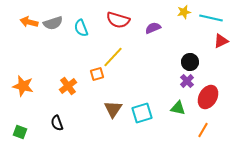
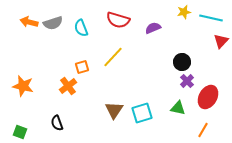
red triangle: rotated 21 degrees counterclockwise
black circle: moved 8 px left
orange square: moved 15 px left, 7 px up
brown triangle: moved 1 px right, 1 px down
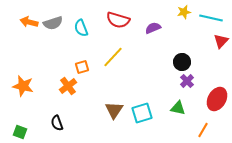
red ellipse: moved 9 px right, 2 px down
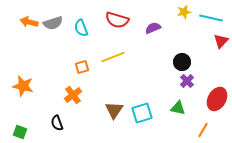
red semicircle: moved 1 px left
yellow line: rotated 25 degrees clockwise
orange cross: moved 5 px right, 9 px down
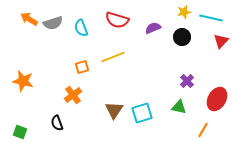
orange arrow: moved 3 px up; rotated 18 degrees clockwise
black circle: moved 25 px up
orange star: moved 5 px up
green triangle: moved 1 px right, 1 px up
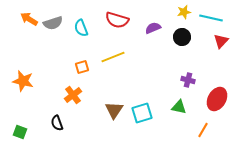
purple cross: moved 1 px right, 1 px up; rotated 32 degrees counterclockwise
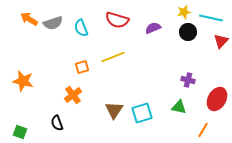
black circle: moved 6 px right, 5 px up
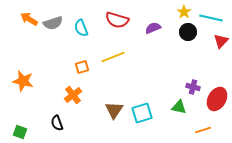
yellow star: rotated 24 degrees counterclockwise
purple cross: moved 5 px right, 7 px down
orange line: rotated 42 degrees clockwise
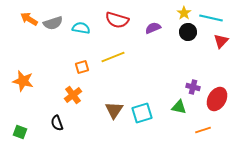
yellow star: moved 1 px down
cyan semicircle: rotated 120 degrees clockwise
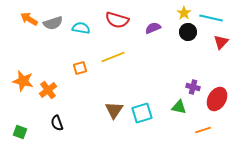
red triangle: moved 1 px down
orange square: moved 2 px left, 1 px down
orange cross: moved 25 px left, 5 px up
